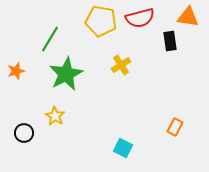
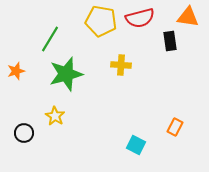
yellow cross: rotated 36 degrees clockwise
green star: rotated 12 degrees clockwise
cyan square: moved 13 px right, 3 px up
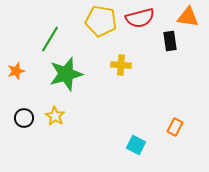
black circle: moved 15 px up
